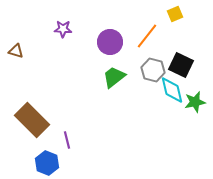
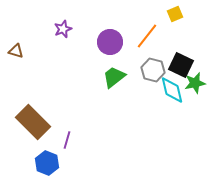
purple star: rotated 24 degrees counterclockwise
green star: moved 19 px up
brown rectangle: moved 1 px right, 2 px down
purple line: rotated 30 degrees clockwise
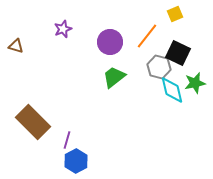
brown triangle: moved 5 px up
black square: moved 3 px left, 12 px up
gray hexagon: moved 6 px right, 3 px up
blue hexagon: moved 29 px right, 2 px up; rotated 10 degrees clockwise
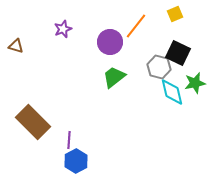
orange line: moved 11 px left, 10 px up
cyan diamond: moved 2 px down
purple line: moved 2 px right; rotated 12 degrees counterclockwise
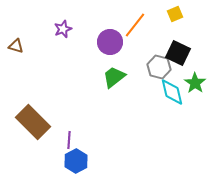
orange line: moved 1 px left, 1 px up
green star: rotated 25 degrees counterclockwise
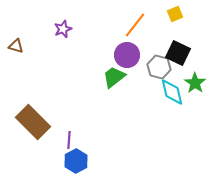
purple circle: moved 17 px right, 13 px down
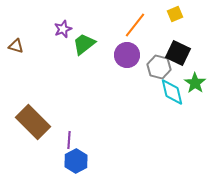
green trapezoid: moved 30 px left, 33 px up
